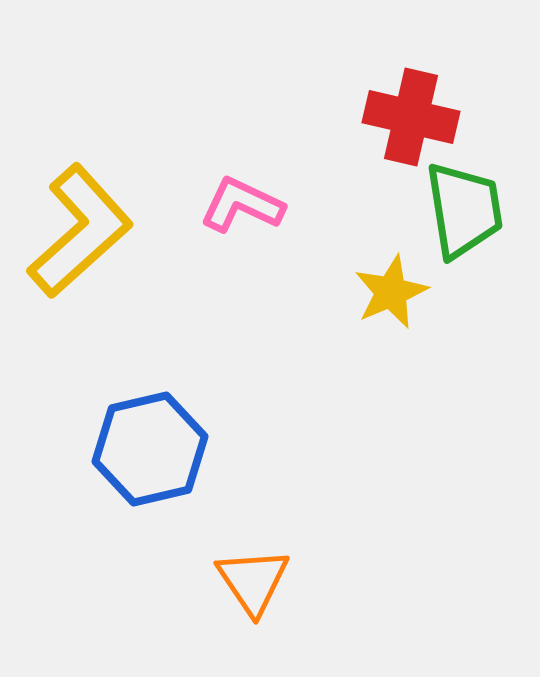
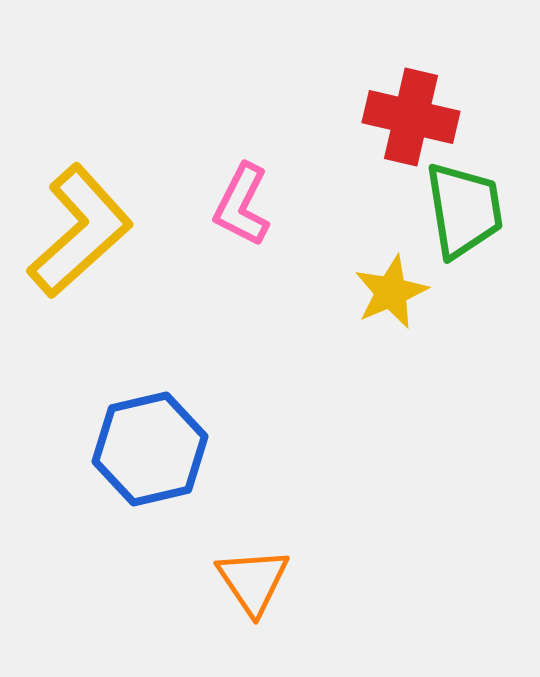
pink L-shape: rotated 88 degrees counterclockwise
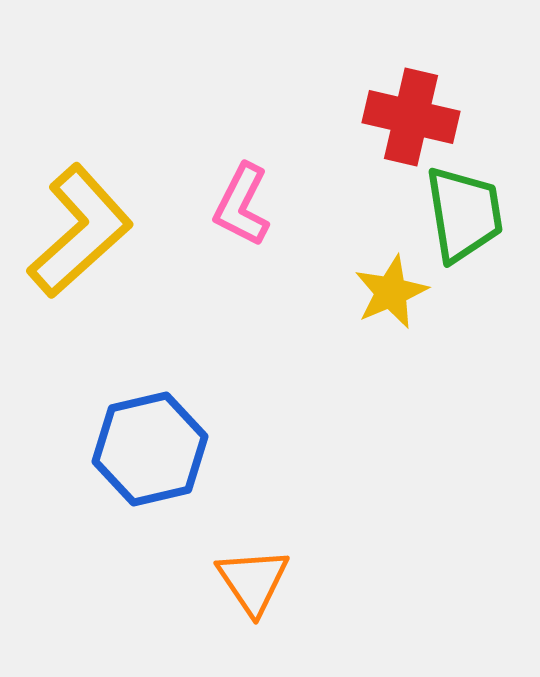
green trapezoid: moved 4 px down
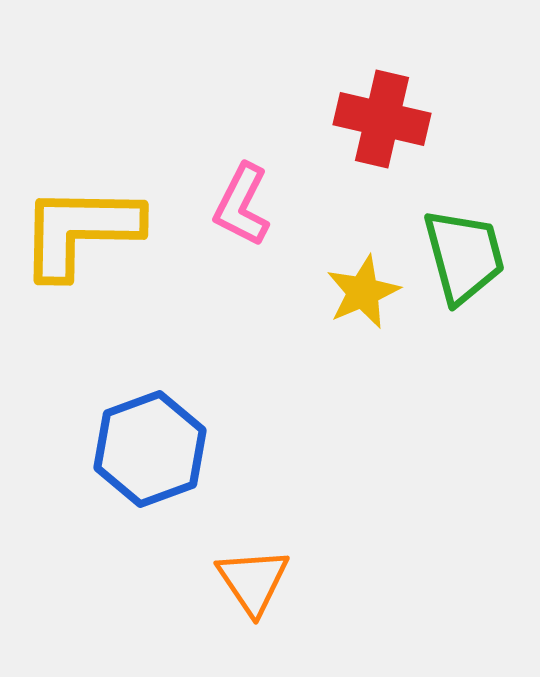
red cross: moved 29 px left, 2 px down
green trapezoid: moved 42 px down; rotated 6 degrees counterclockwise
yellow L-shape: rotated 137 degrees counterclockwise
yellow star: moved 28 px left
blue hexagon: rotated 7 degrees counterclockwise
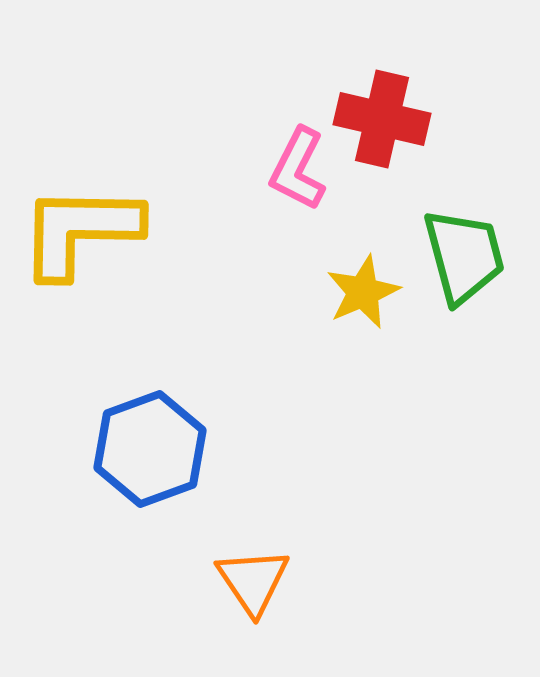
pink L-shape: moved 56 px right, 36 px up
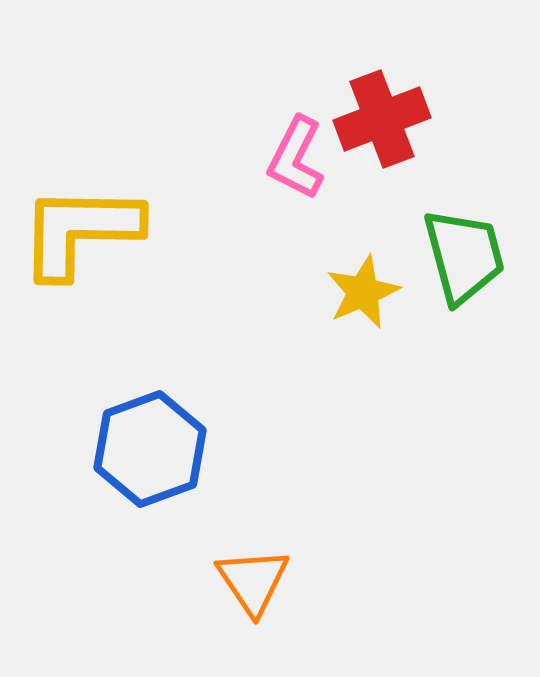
red cross: rotated 34 degrees counterclockwise
pink L-shape: moved 2 px left, 11 px up
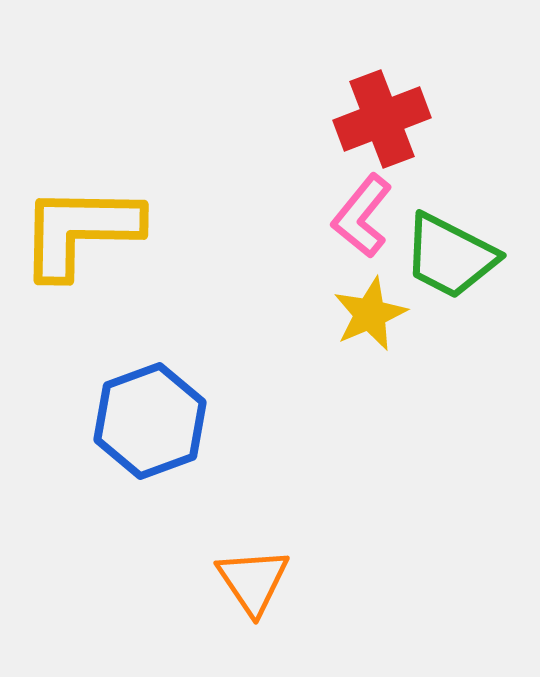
pink L-shape: moved 66 px right, 58 px down; rotated 12 degrees clockwise
green trapezoid: moved 14 px left; rotated 132 degrees clockwise
yellow star: moved 7 px right, 22 px down
blue hexagon: moved 28 px up
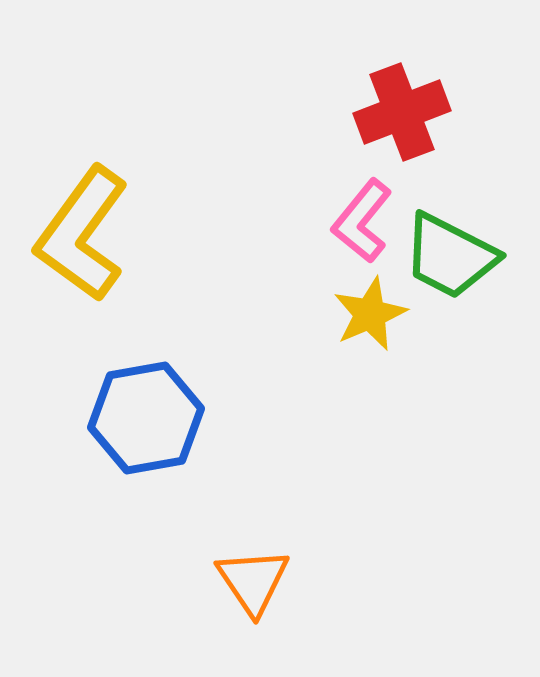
red cross: moved 20 px right, 7 px up
pink L-shape: moved 5 px down
yellow L-shape: moved 2 px right, 3 px down; rotated 55 degrees counterclockwise
blue hexagon: moved 4 px left, 3 px up; rotated 10 degrees clockwise
